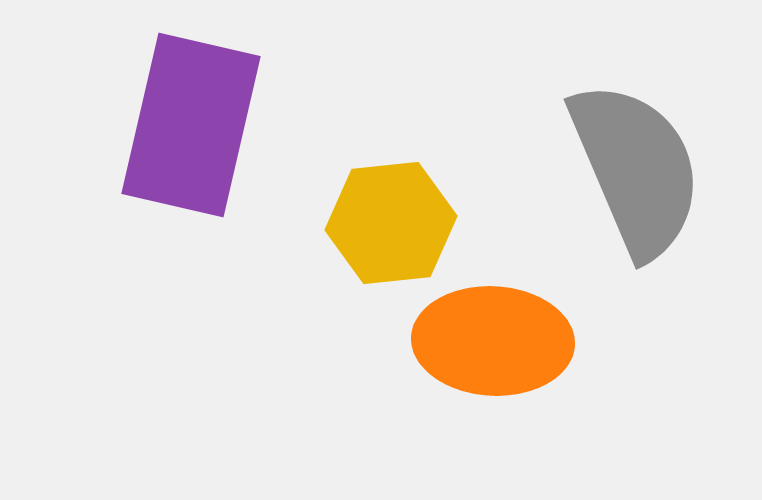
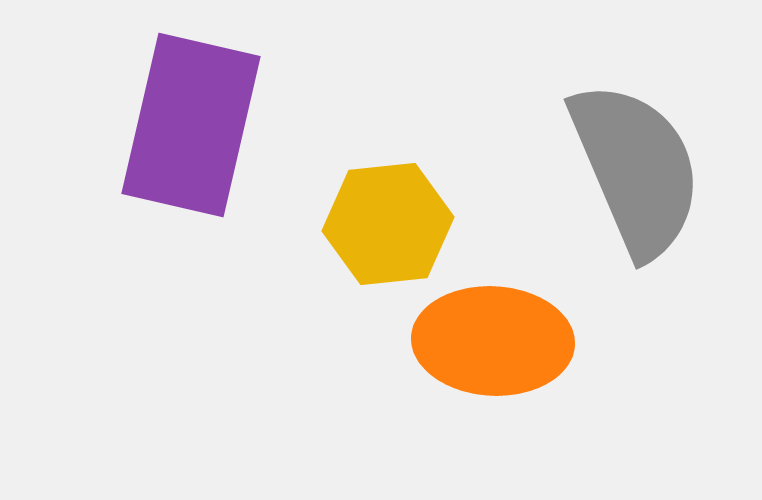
yellow hexagon: moved 3 px left, 1 px down
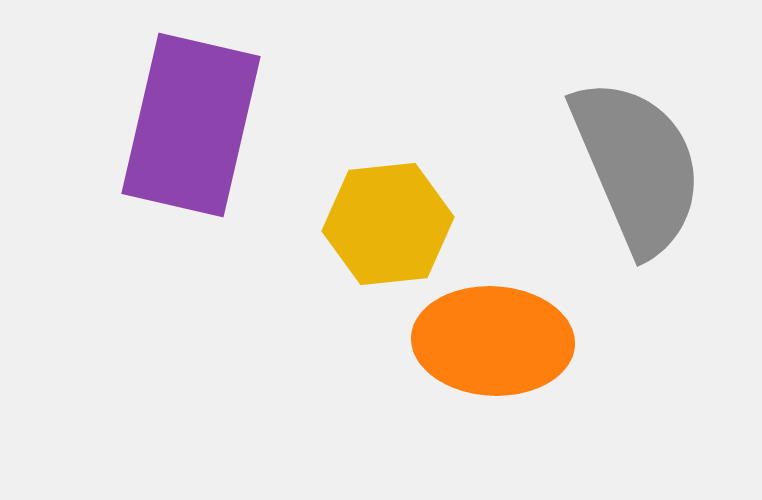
gray semicircle: moved 1 px right, 3 px up
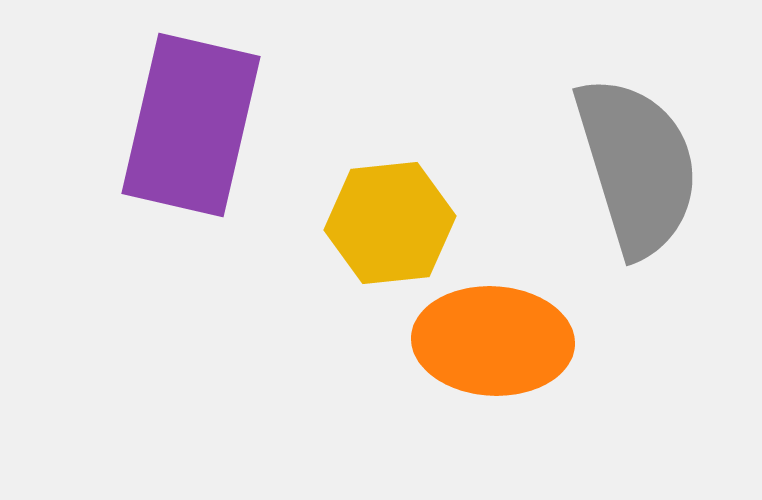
gray semicircle: rotated 6 degrees clockwise
yellow hexagon: moved 2 px right, 1 px up
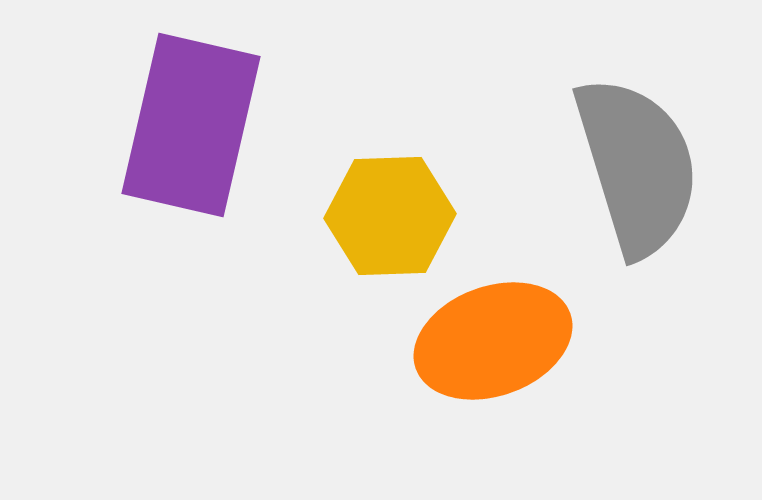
yellow hexagon: moved 7 px up; rotated 4 degrees clockwise
orange ellipse: rotated 23 degrees counterclockwise
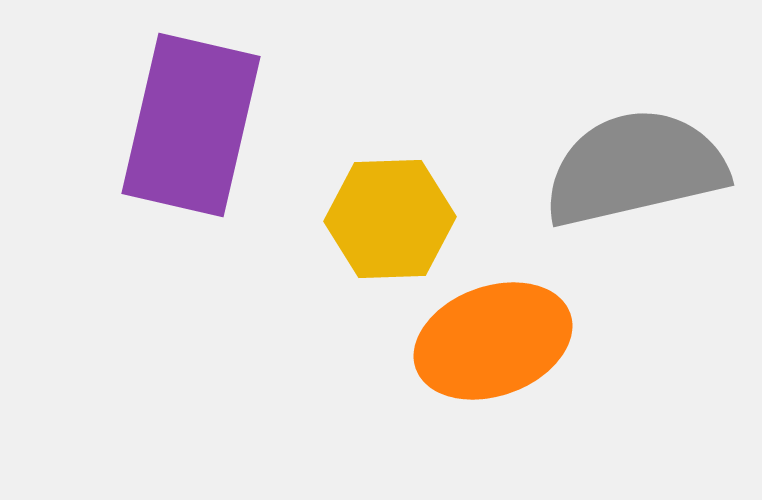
gray semicircle: moved 2 px left, 2 px down; rotated 86 degrees counterclockwise
yellow hexagon: moved 3 px down
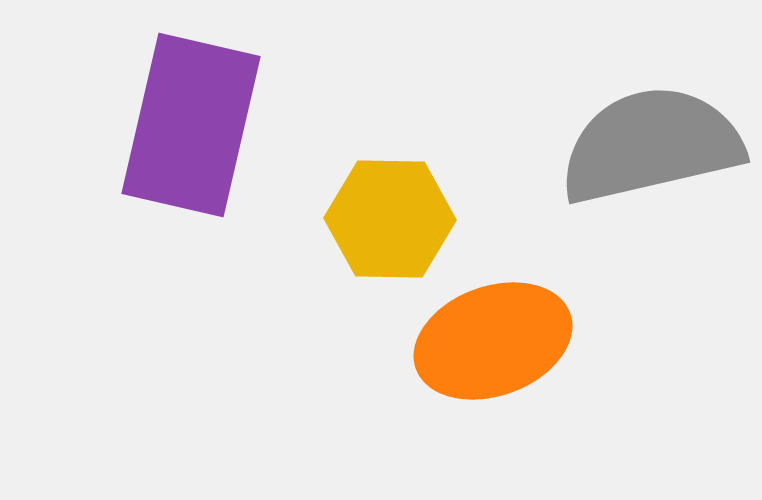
gray semicircle: moved 16 px right, 23 px up
yellow hexagon: rotated 3 degrees clockwise
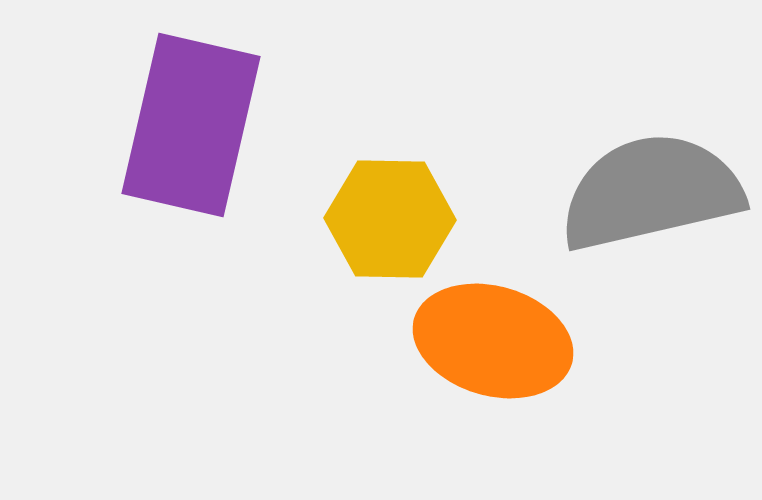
gray semicircle: moved 47 px down
orange ellipse: rotated 36 degrees clockwise
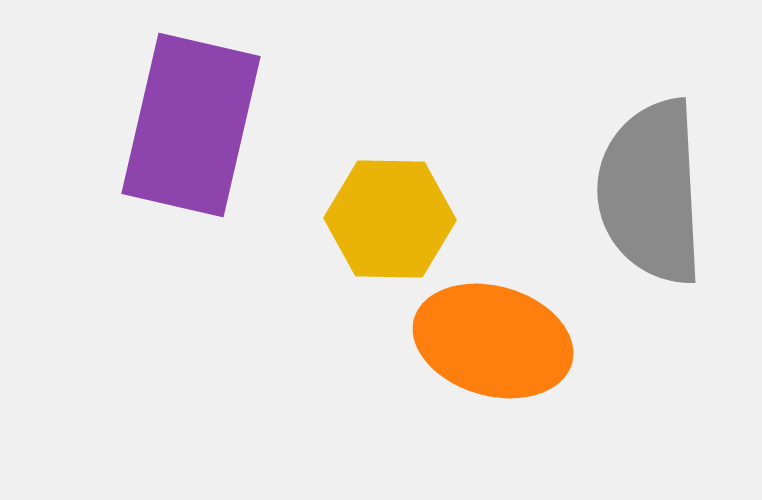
gray semicircle: rotated 80 degrees counterclockwise
